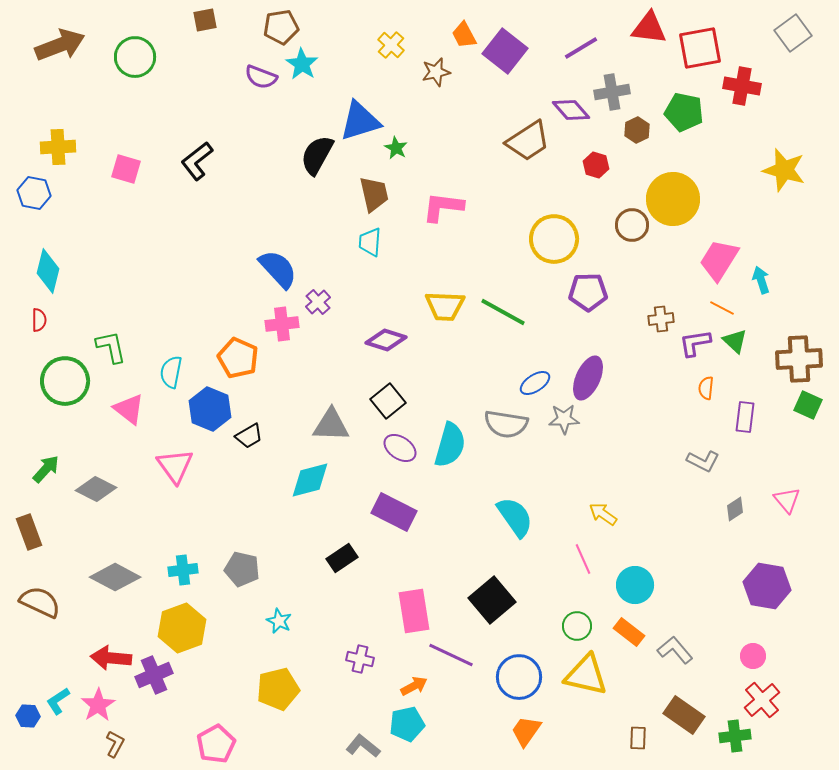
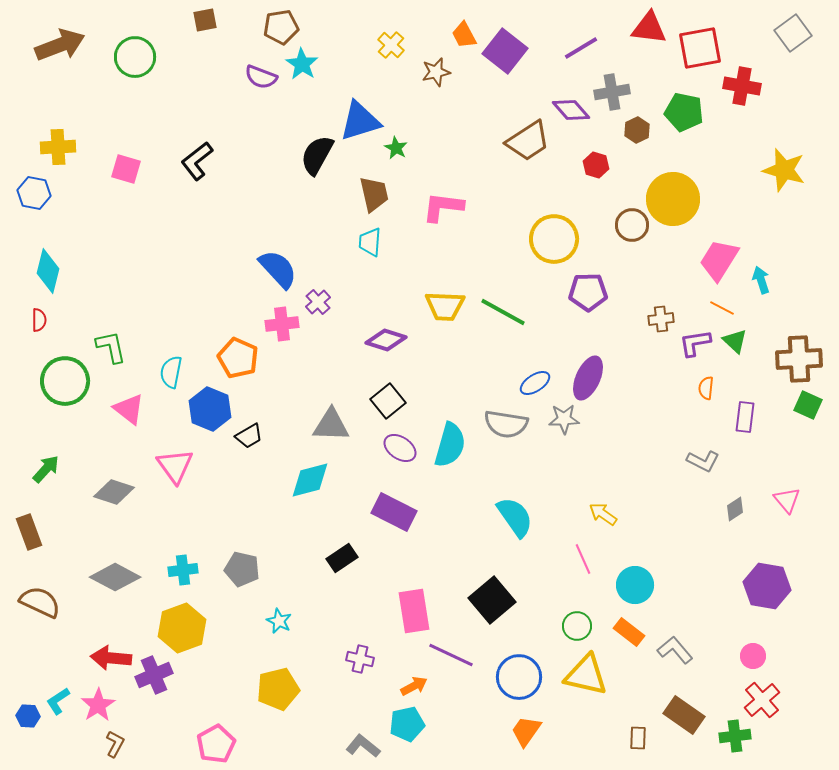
gray diamond at (96, 489): moved 18 px right, 3 px down; rotated 9 degrees counterclockwise
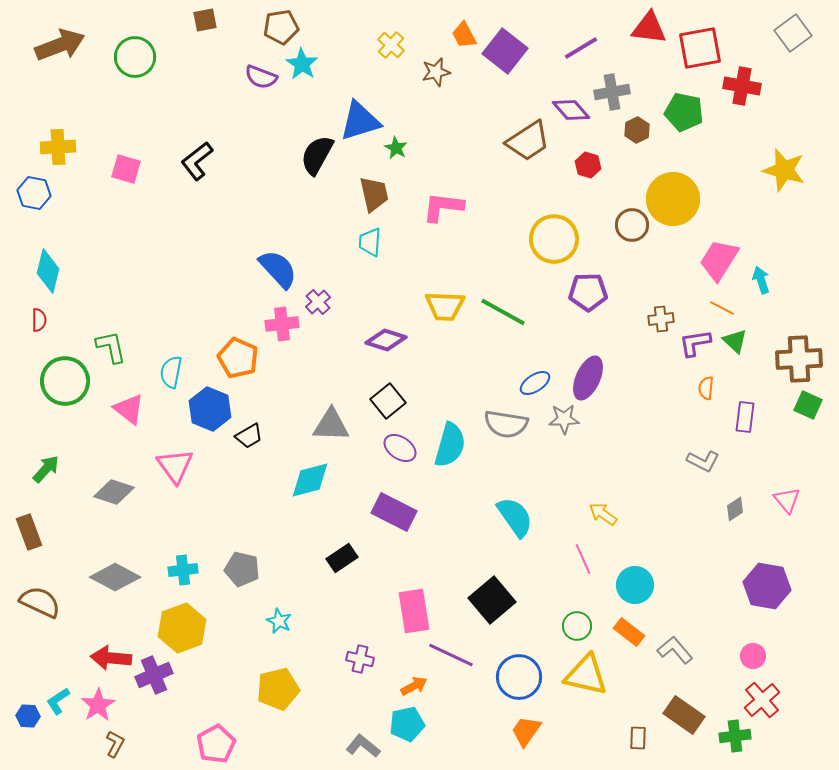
red hexagon at (596, 165): moved 8 px left
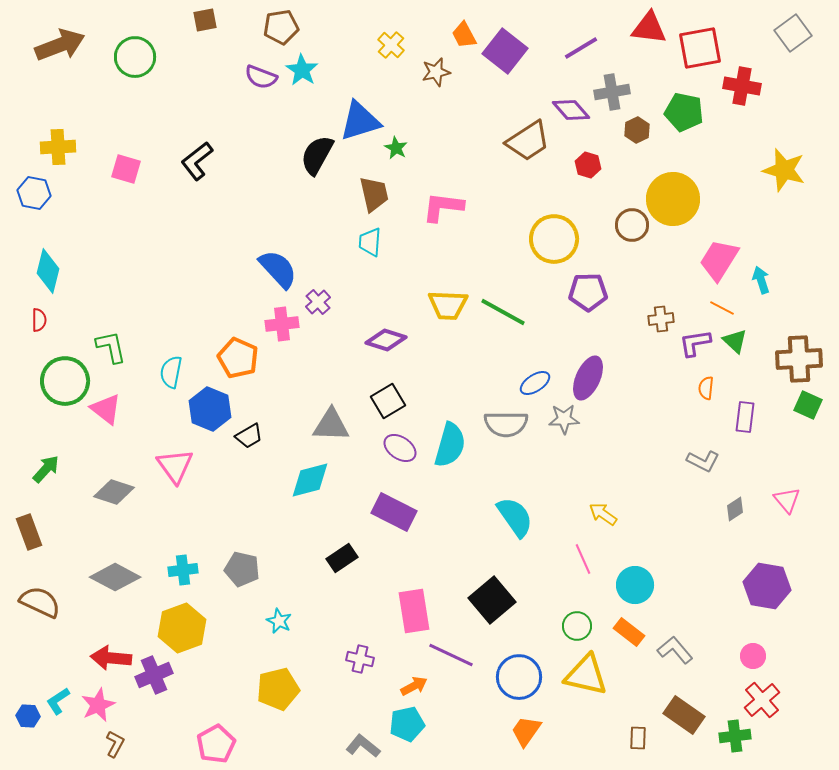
cyan star at (302, 64): moved 6 px down
yellow trapezoid at (445, 306): moved 3 px right, 1 px up
black square at (388, 401): rotated 8 degrees clockwise
pink triangle at (129, 409): moved 23 px left
gray semicircle at (506, 424): rotated 9 degrees counterclockwise
pink star at (98, 705): rotated 8 degrees clockwise
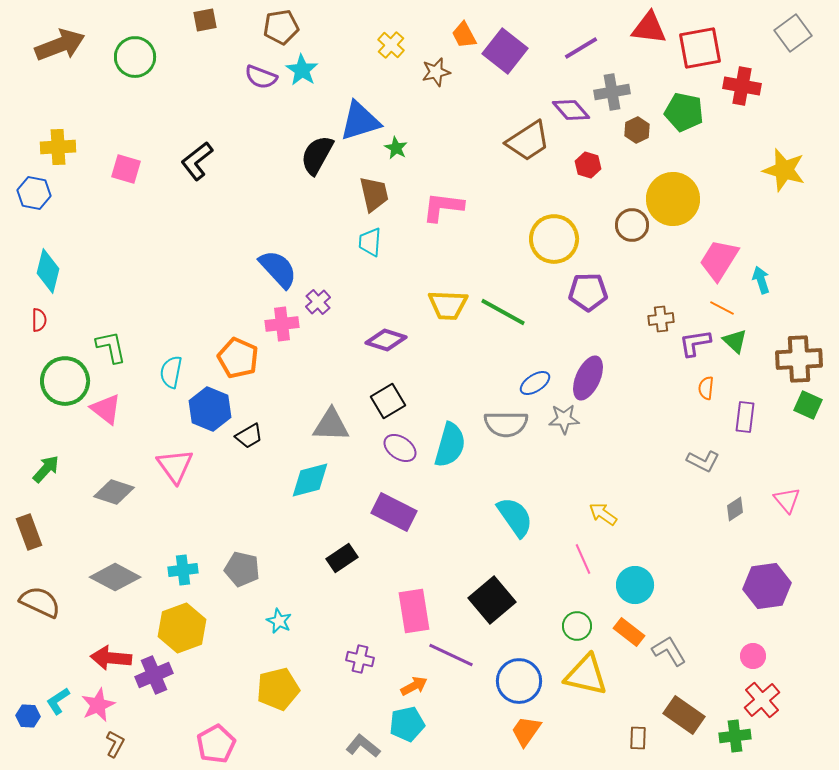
purple hexagon at (767, 586): rotated 18 degrees counterclockwise
gray L-shape at (675, 650): moved 6 px left, 1 px down; rotated 9 degrees clockwise
blue circle at (519, 677): moved 4 px down
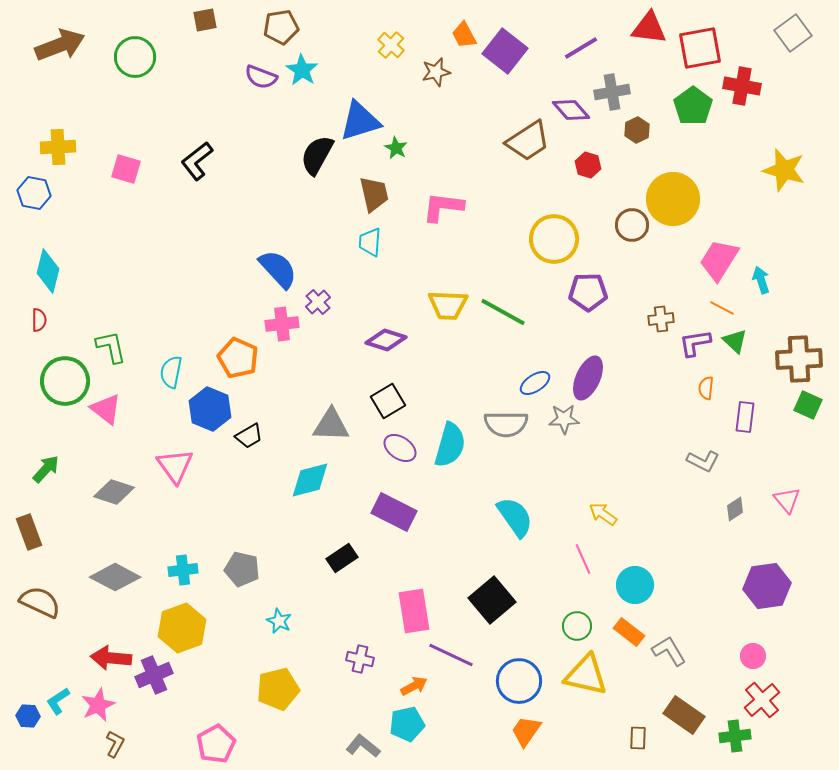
green pentagon at (684, 112): moved 9 px right, 6 px up; rotated 24 degrees clockwise
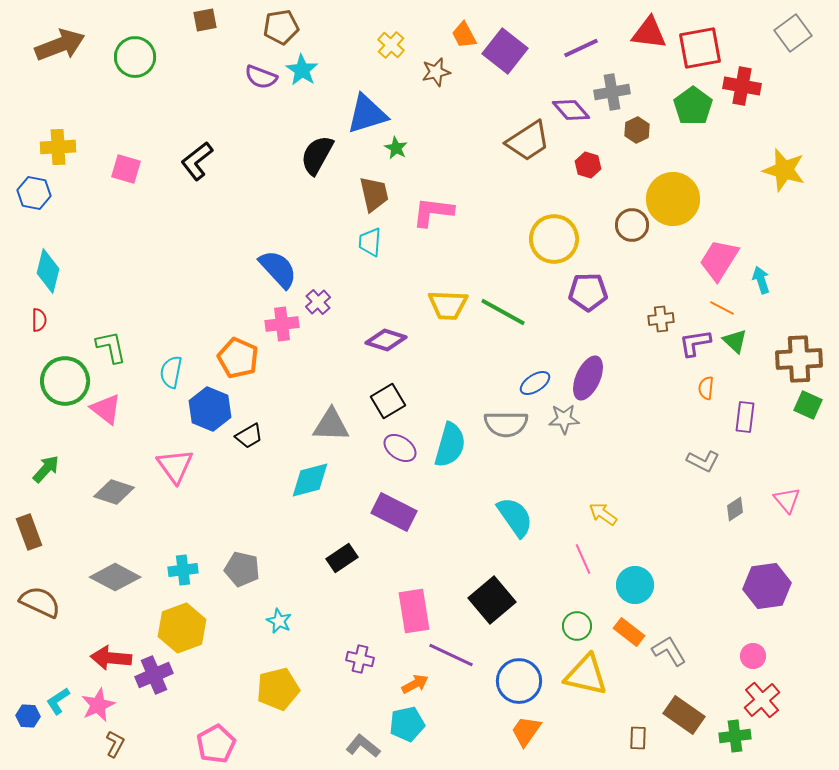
red triangle at (649, 28): moved 5 px down
purple line at (581, 48): rotated 6 degrees clockwise
blue triangle at (360, 121): moved 7 px right, 7 px up
pink L-shape at (443, 207): moved 10 px left, 5 px down
orange arrow at (414, 686): moved 1 px right, 2 px up
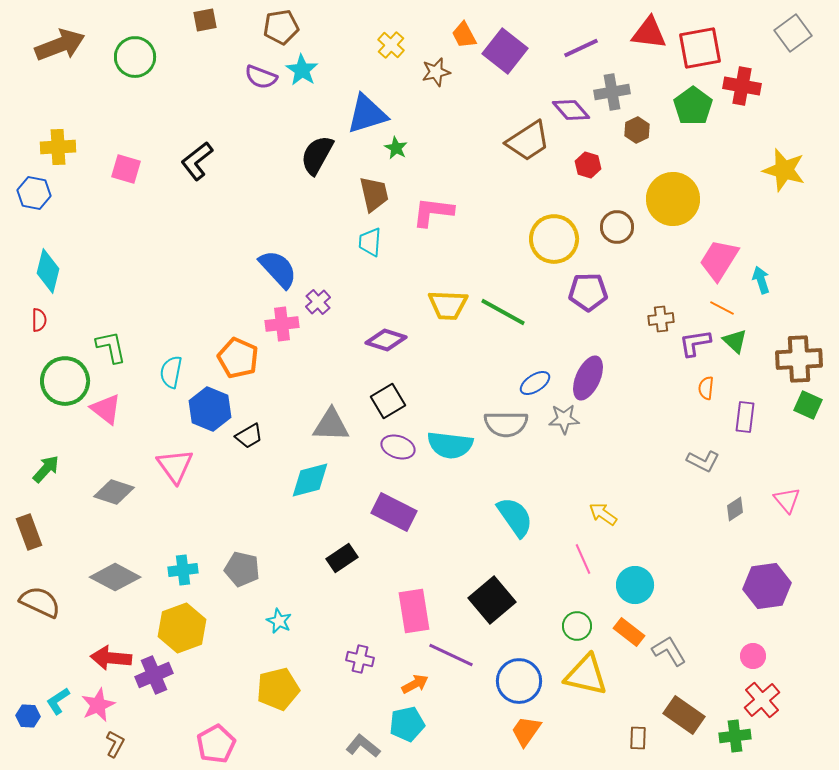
brown circle at (632, 225): moved 15 px left, 2 px down
cyan semicircle at (450, 445): rotated 81 degrees clockwise
purple ellipse at (400, 448): moved 2 px left, 1 px up; rotated 16 degrees counterclockwise
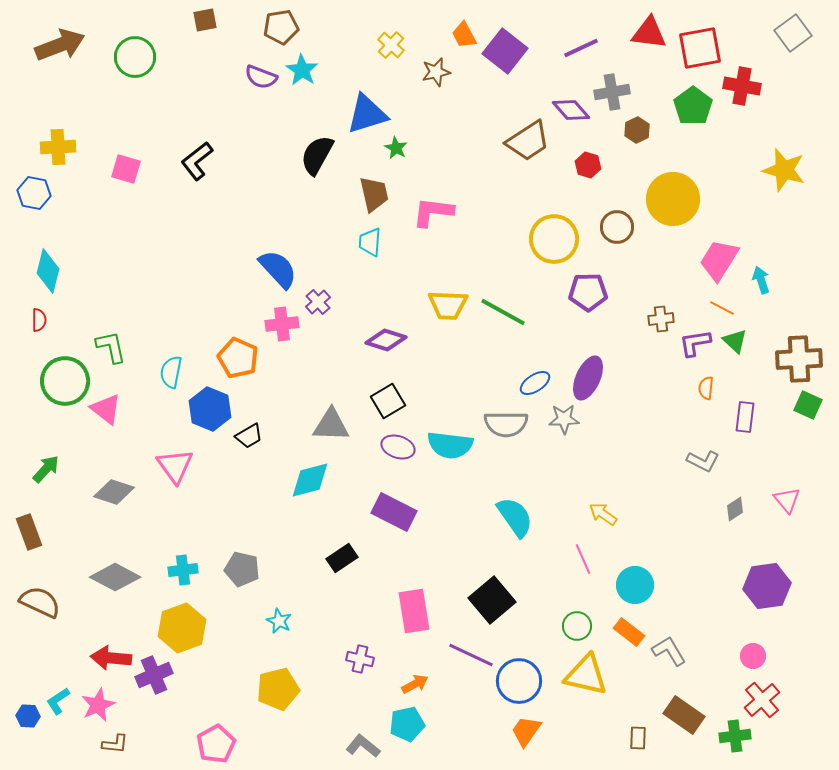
purple line at (451, 655): moved 20 px right
brown L-shape at (115, 744): rotated 68 degrees clockwise
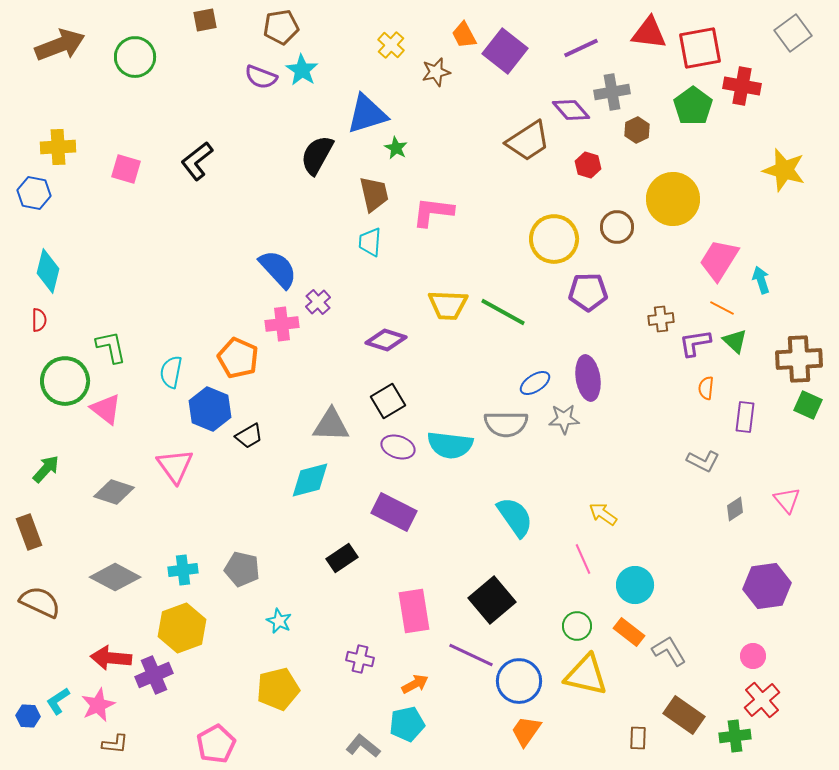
purple ellipse at (588, 378): rotated 33 degrees counterclockwise
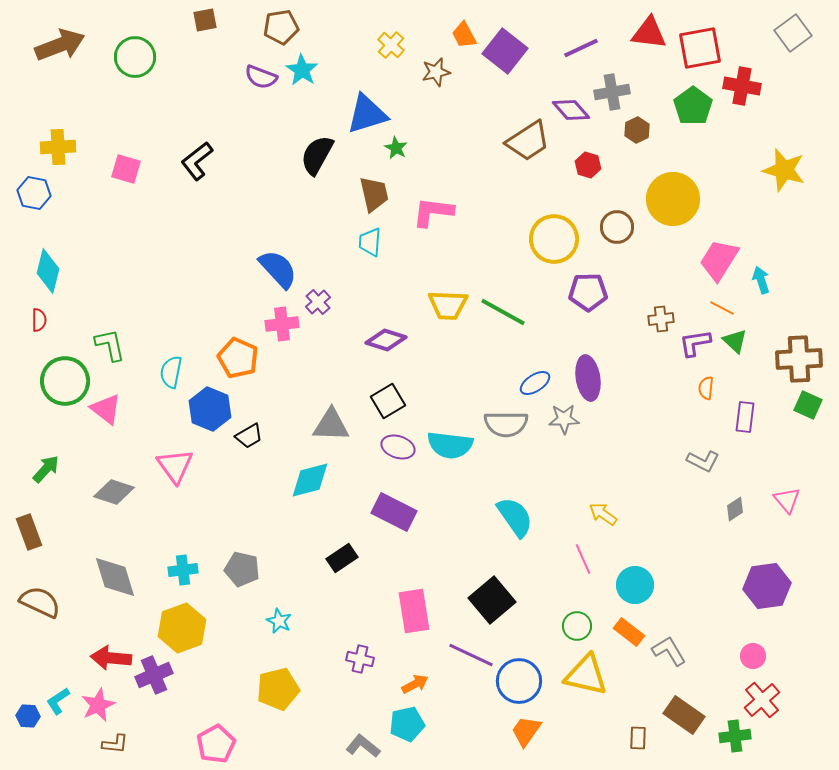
green L-shape at (111, 347): moved 1 px left, 2 px up
gray diamond at (115, 577): rotated 45 degrees clockwise
